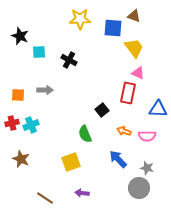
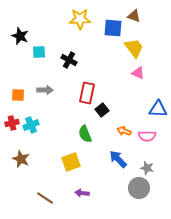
red rectangle: moved 41 px left
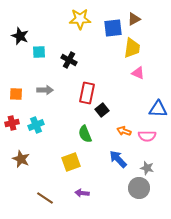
brown triangle: moved 3 px down; rotated 48 degrees counterclockwise
blue square: rotated 12 degrees counterclockwise
yellow trapezoid: moved 2 px left; rotated 45 degrees clockwise
orange square: moved 2 px left, 1 px up
cyan cross: moved 5 px right
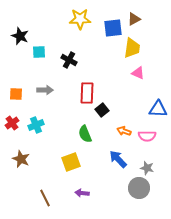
red rectangle: rotated 10 degrees counterclockwise
red cross: rotated 24 degrees counterclockwise
brown line: rotated 30 degrees clockwise
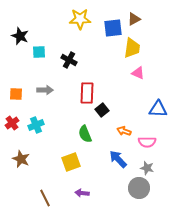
pink semicircle: moved 6 px down
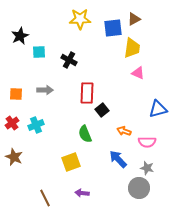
black star: rotated 24 degrees clockwise
blue triangle: rotated 18 degrees counterclockwise
brown star: moved 7 px left, 2 px up
